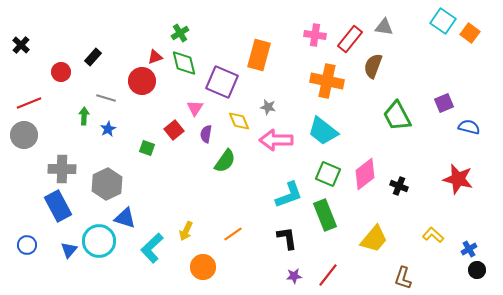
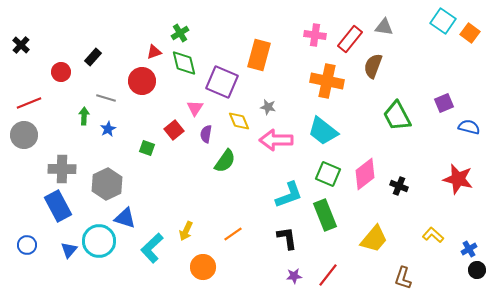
red triangle at (155, 57): moved 1 px left, 5 px up
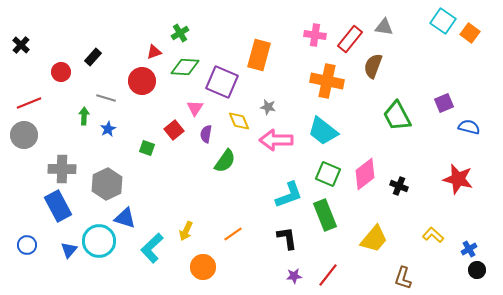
green diamond at (184, 63): moved 1 px right, 4 px down; rotated 72 degrees counterclockwise
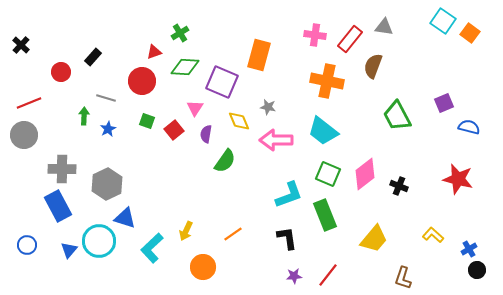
green square at (147, 148): moved 27 px up
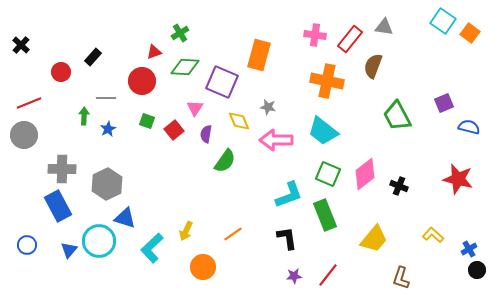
gray line at (106, 98): rotated 18 degrees counterclockwise
brown L-shape at (403, 278): moved 2 px left
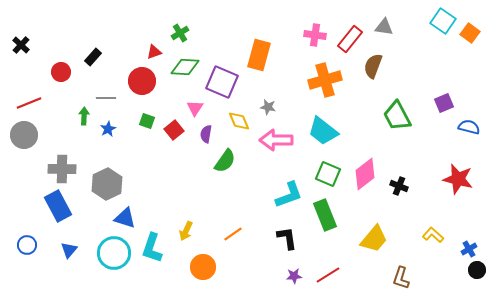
orange cross at (327, 81): moved 2 px left, 1 px up; rotated 28 degrees counterclockwise
cyan circle at (99, 241): moved 15 px right, 12 px down
cyan L-shape at (152, 248): rotated 28 degrees counterclockwise
red line at (328, 275): rotated 20 degrees clockwise
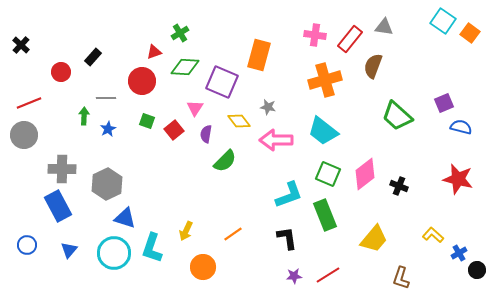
green trapezoid at (397, 116): rotated 20 degrees counterclockwise
yellow diamond at (239, 121): rotated 15 degrees counterclockwise
blue semicircle at (469, 127): moved 8 px left
green semicircle at (225, 161): rotated 10 degrees clockwise
blue cross at (469, 249): moved 10 px left, 4 px down
